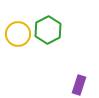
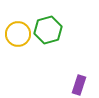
green hexagon: rotated 12 degrees clockwise
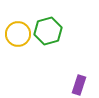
green hexagon: moved 1 px down
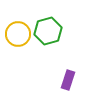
purple rectangle: moved 11 px left, 5 px up
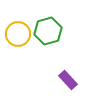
purple rectangle: rotated 60 degrees counterclockwise
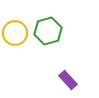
yellow circle: moved 3 px left, 1 px up
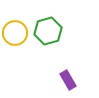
purple rectangle: rotated 12 degrees clockwise
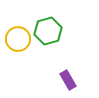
yellow circle: moved 3 px right, 6 px down
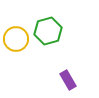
yellow circle: moved 2 px left
